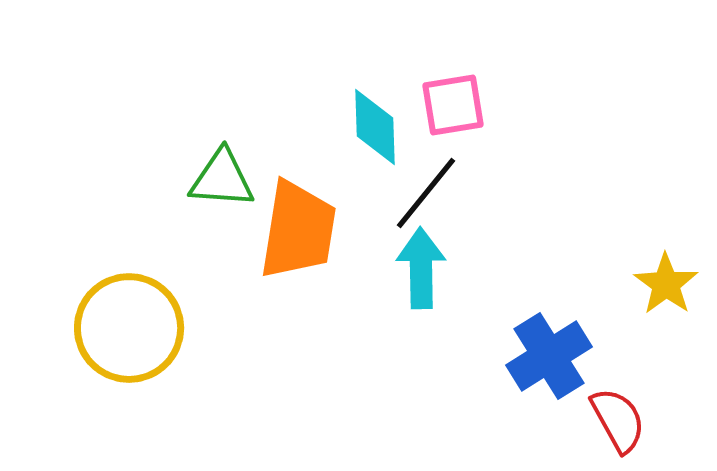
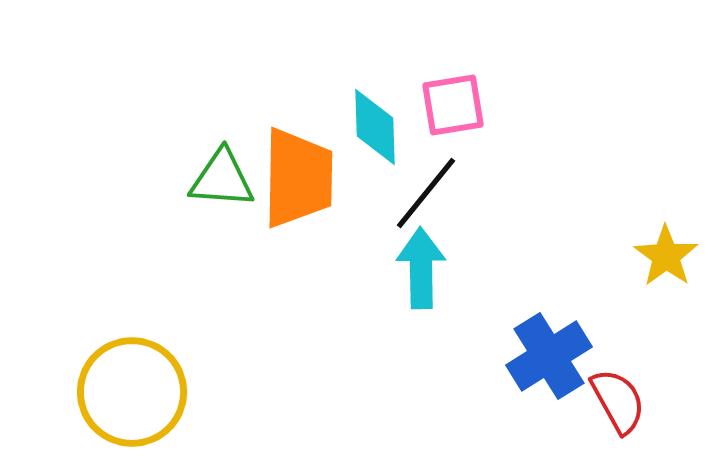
orange trapezoid: moved 52 px up; rotated 8 degrees counterclockwise
yellow star: moved 28 px up
yellow circle: moved 3 px right, 64 px down
red semicircle: moved 19 px up
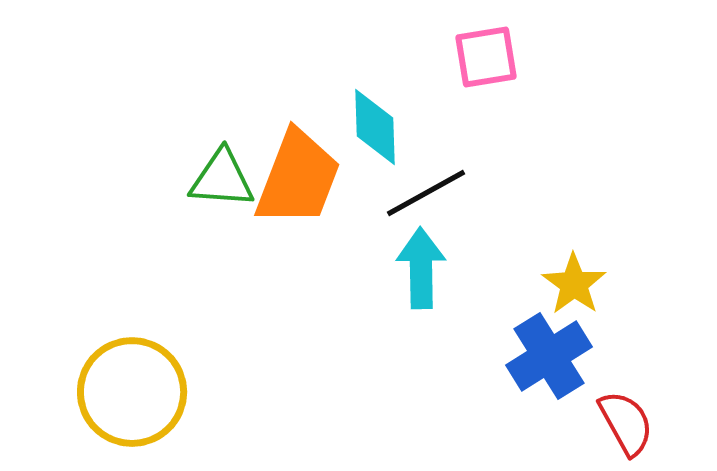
pink square: moved 33 px right, 48 px up
orange trapezoid: rotated 20 degrees clockwise
black line: rotated 22 degrees clockwise
yellow star: moved 92 px left, 28 px down
red semicircle: moved 8 px right, 22 px down
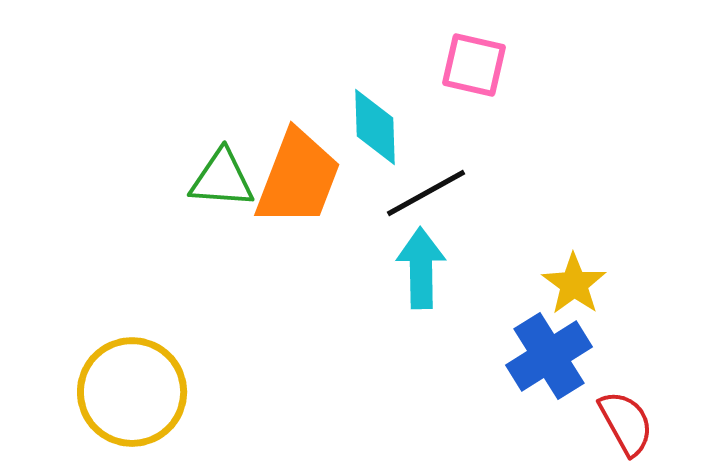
pink square: moved 12 px left, 8 px down; rotated 22 degrees clockwise
